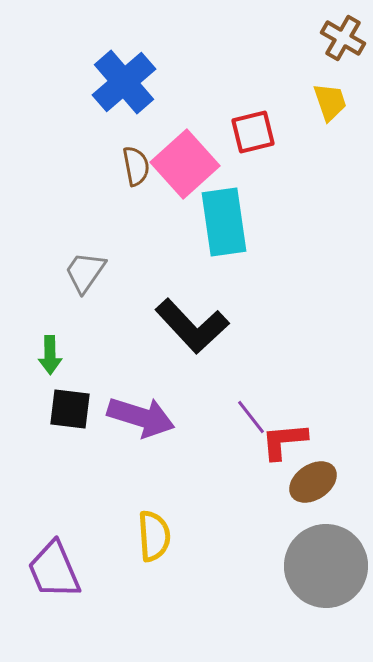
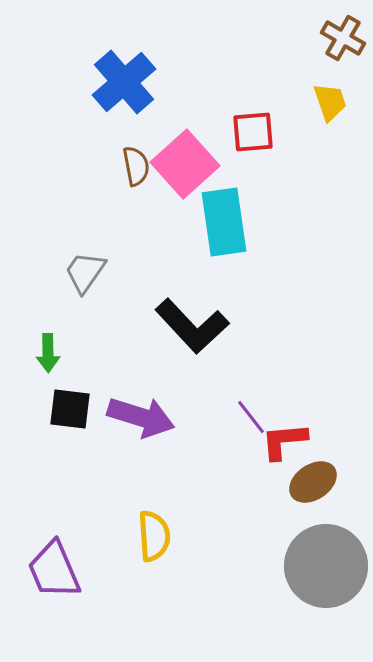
red square: rotated 9 degrees clockwise
green arrow: moved 2 px left, 2 px up
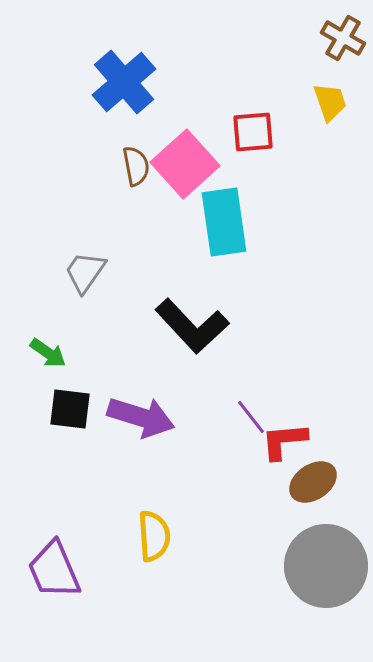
green arrow: rotated 54 degrees counterclockwise
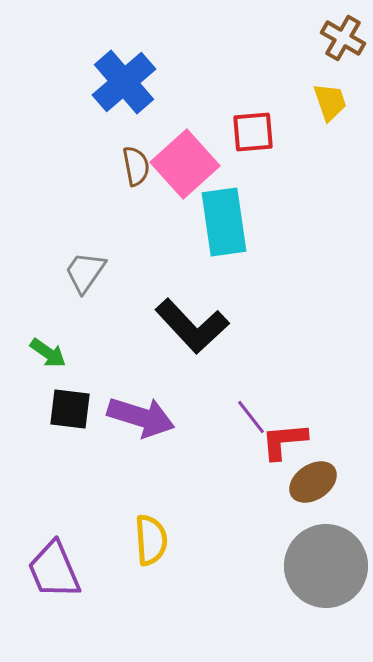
yellow semicircle: moved 3 px left, 4 px down
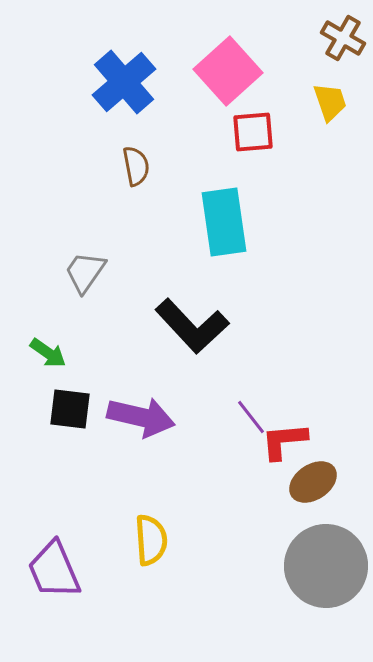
pink square: moved 43 px right, 93 px up
purple arrow: rotated 4 degrees counterclockwise
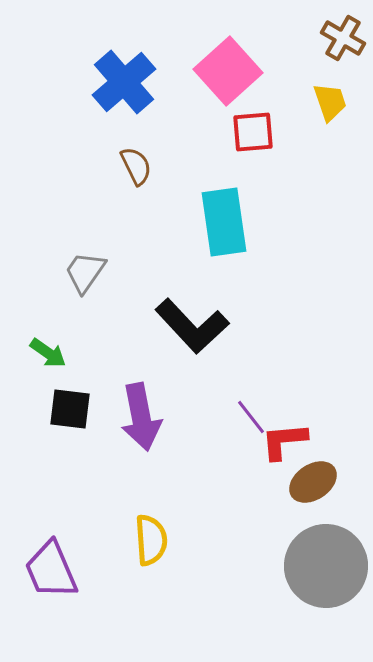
brown semicircle: rotated 15 degrees counterclockwise
purple arrow: rotated 66 degrees clockwise
purple trapezoid: moved 3 px left
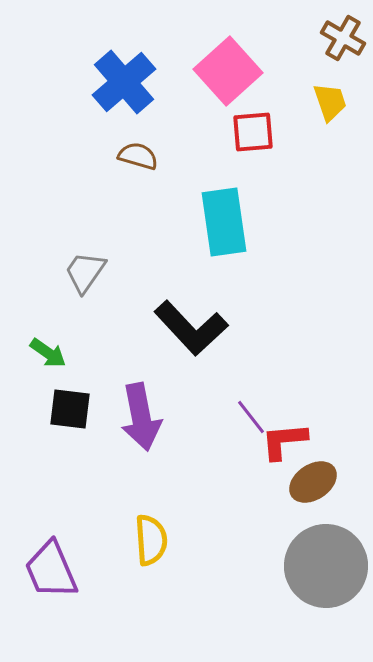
brown semicircle: moved 2 px right, 10 px up; rotated 48 degrees counterclockwise
black L-shape: moved 1 px left, 2 px down
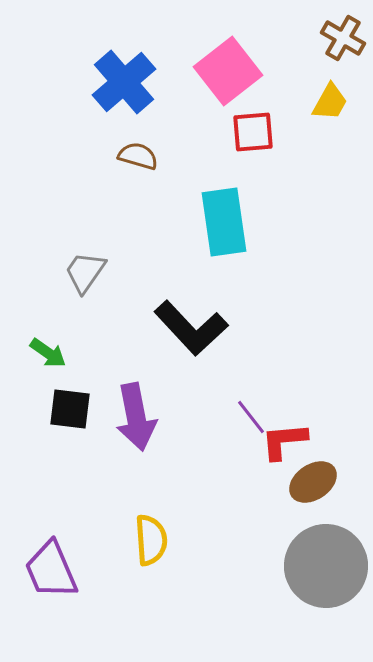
pink square: rotated 4 degrees clockwise
yellow trapezoid: rotated 48 degrees clockwise
purple arrow: moved 5 px left
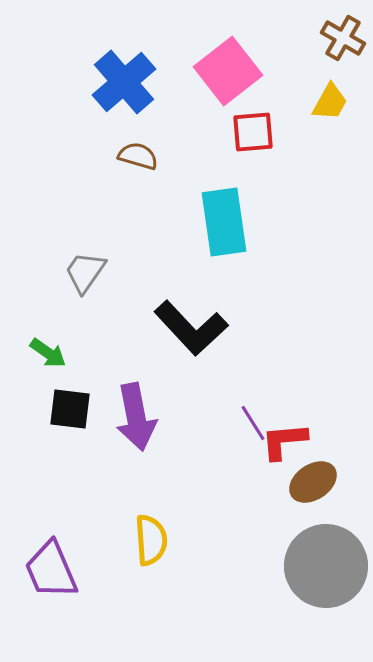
purple line: moved 2 px right, 6 px down; rotated 6 degrees clockwise
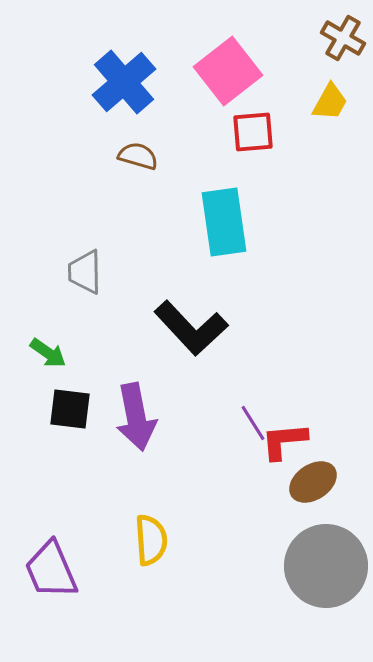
gray trapezoid: rotated 36 degrees counterclockwise
